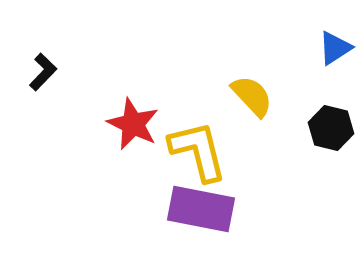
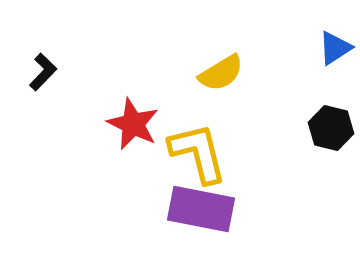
yellow semicircle: moved 31 px left, 23 px up; rotated 102 degrees clockwise
yellow L-shape: moved 2 px down
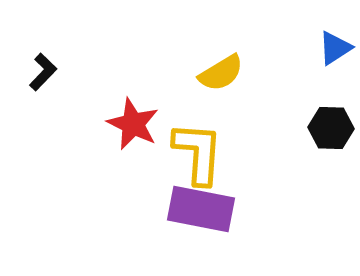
black hexagon: rotated 12 degrees counterclockwise
yellow L-shape: rotated 18 degrees clockwise
